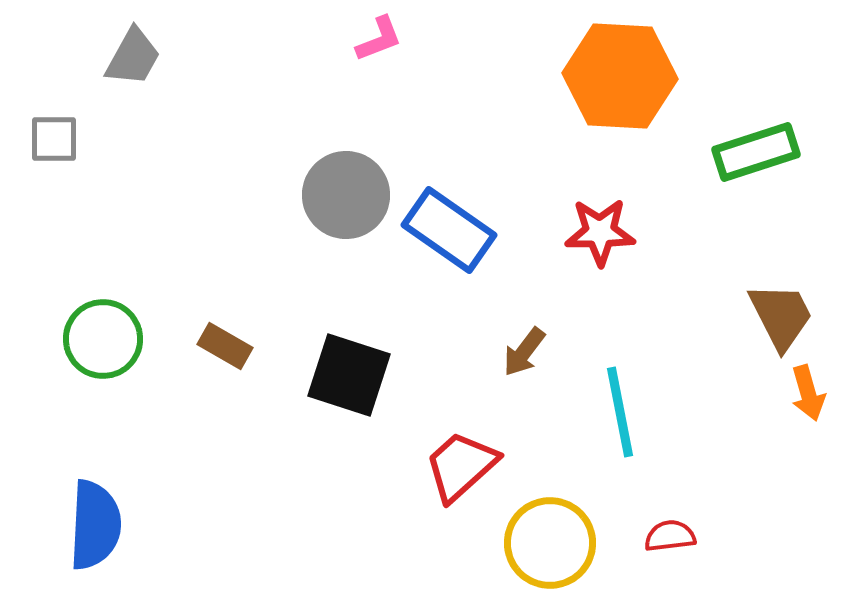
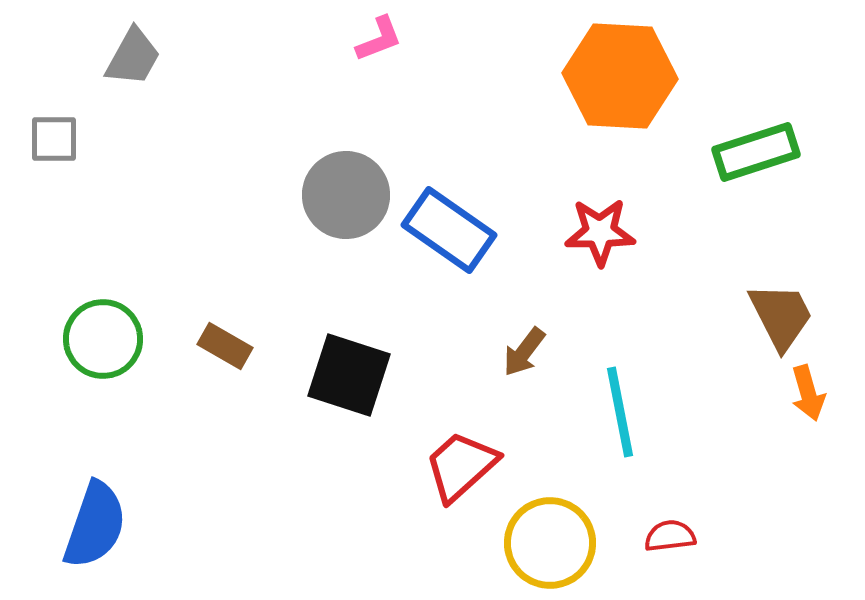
blue semicircle: rotated 16 degrees clockwise
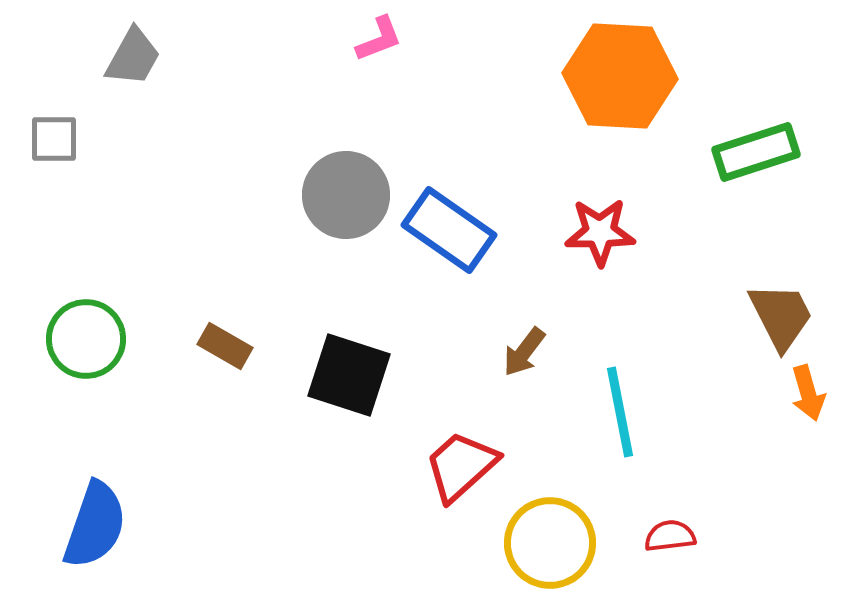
green circle: moved 17 px left
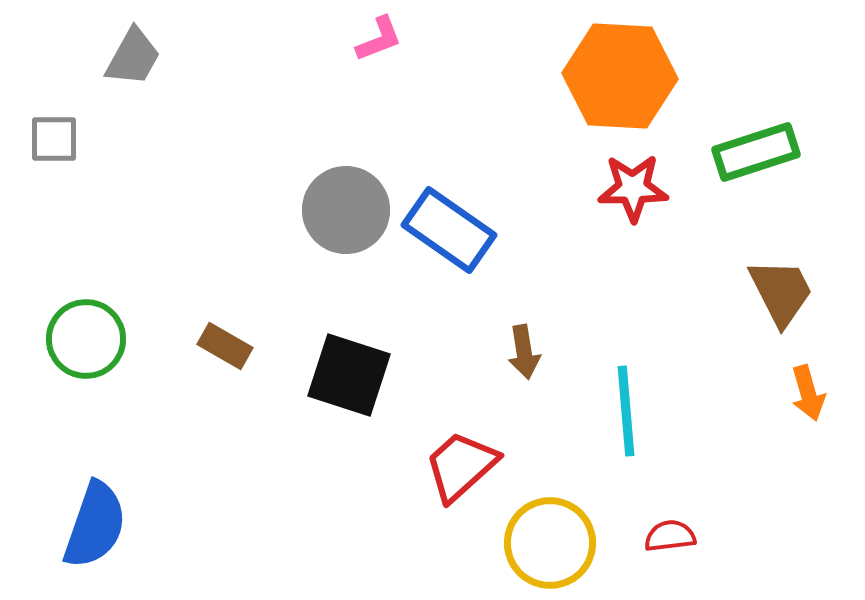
gray circle: moved 15 px down
red star: moved 33 px right, 44 px up
brown trapezoid: moved 24 px up
brown arrow: rotated 46 degrees counterclockwise
cyan line: moved 6 px right, 1 px up; rotated 6 degrees clockwise
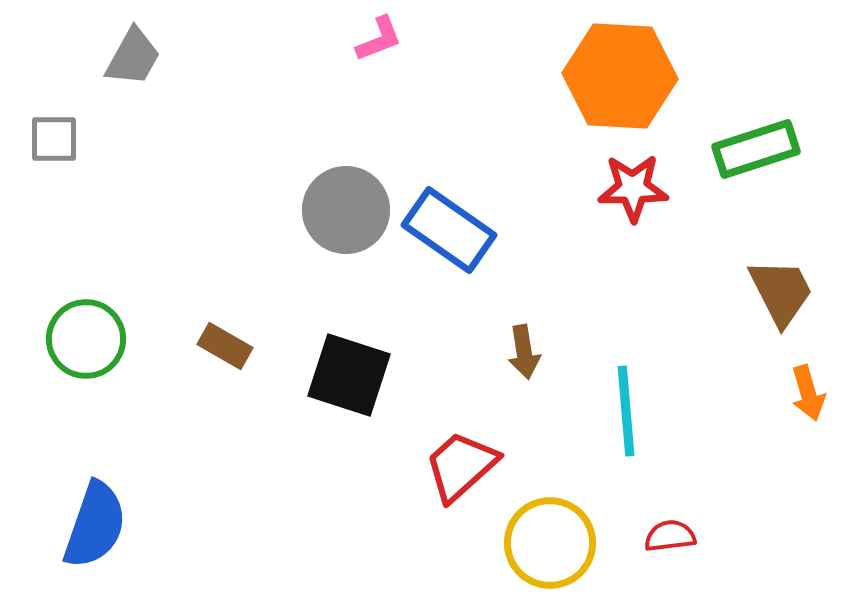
green rectangle: moved 3 px up
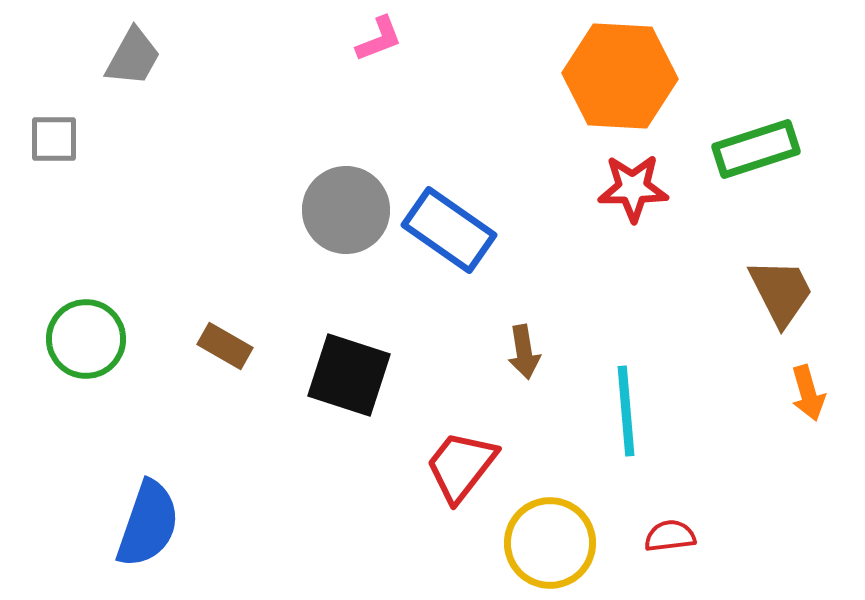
red trapezoid: rotated 10 degrees counterclockwise
blue semicircle: moved 53 px right, 1 px up
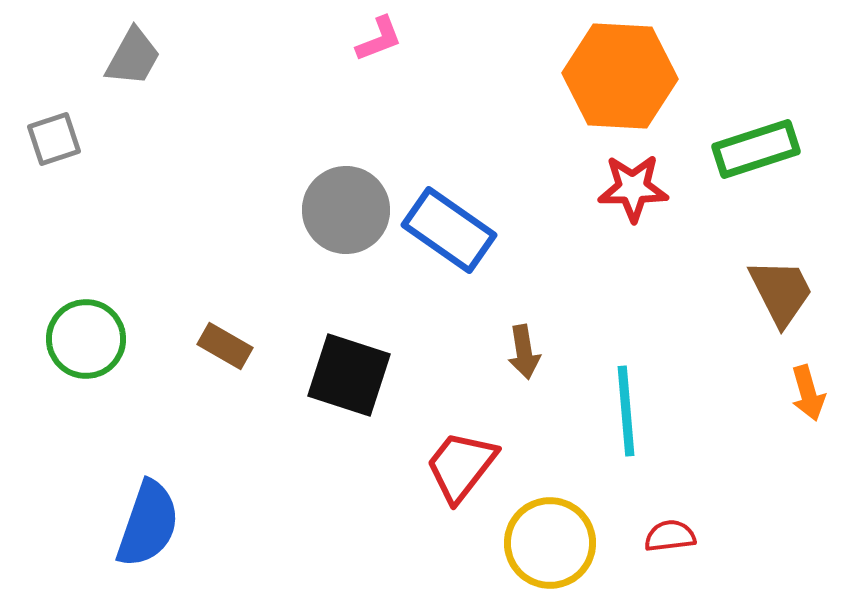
gray square: rotated 18 degrees counterclockwise
